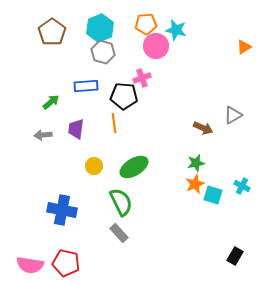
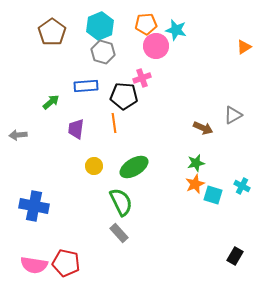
cyan hexagon: moved 2 px up
gray arrow: moved 25 px left
blue cross: moved 28 px left, 4 px up
pink semicircle: moved 4 px right
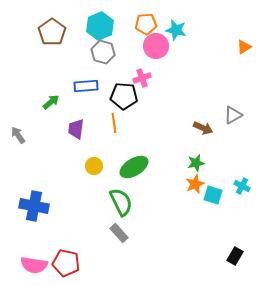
gray arrow: rotated 60 degrees clockwise
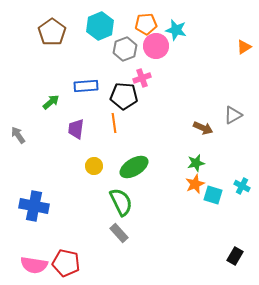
gray hexagon: moved 22 px right, 3 px up; rotated 25 degrees clockwise
